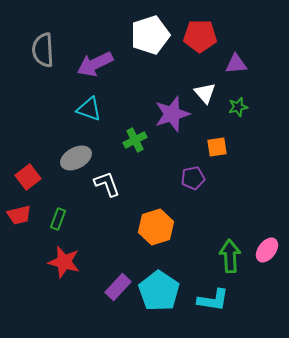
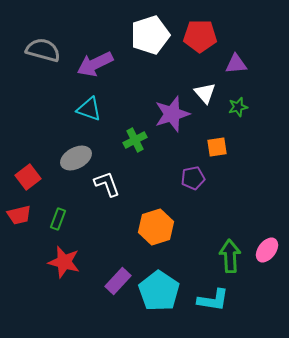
gray semicircle: rotated 108 degrees clockwise
purple rectangle: moved 6 px up
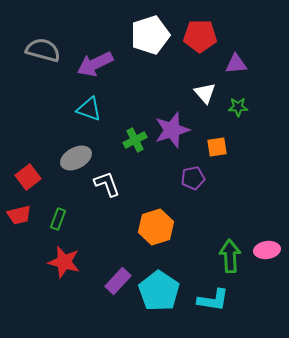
green star: rotated 12 degrees clockwise
purple star: moved 16 px down
pink ellipse: rotated 45 degrees clockwise
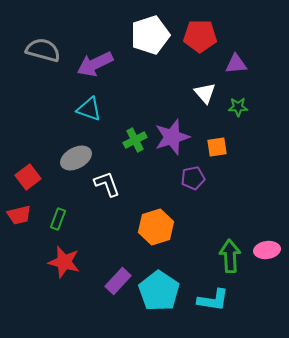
purple star: moved 7 px down
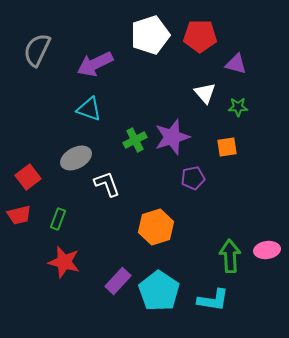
gray semicircle: moved 6 px left; rotated 80 degrees counterclockwise
purple triangle: rotated 20 degrees clockwise
orange square: moved 10 px right
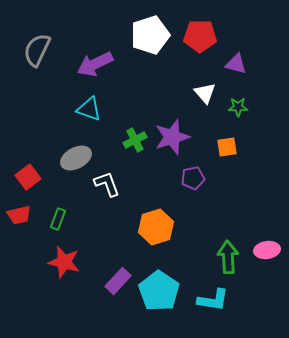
green arrow: moved 2 px left, 1 px down
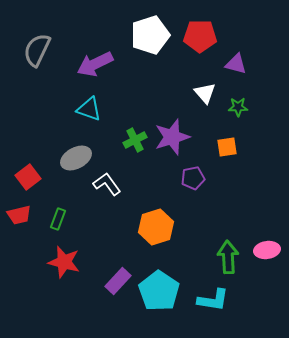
white L-shape: rotated 16 degrees counterclockwise
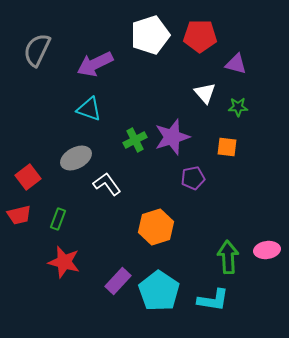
orange square: rotated 15 degrees clockwise
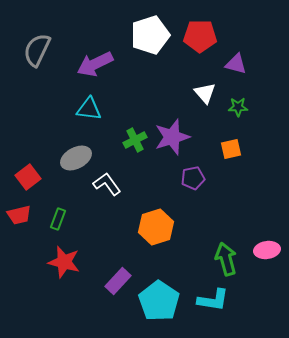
cyan triangle: rotated 12 degrees counterclockwise
orange square: moved 4 px right, 2 px down; rotated 20 degrees counterclockwise
green arrow: moved 2 px left, 2 px down; rotated 12 degrees counterclockwise
cyan pentagon: moved 10 px down
